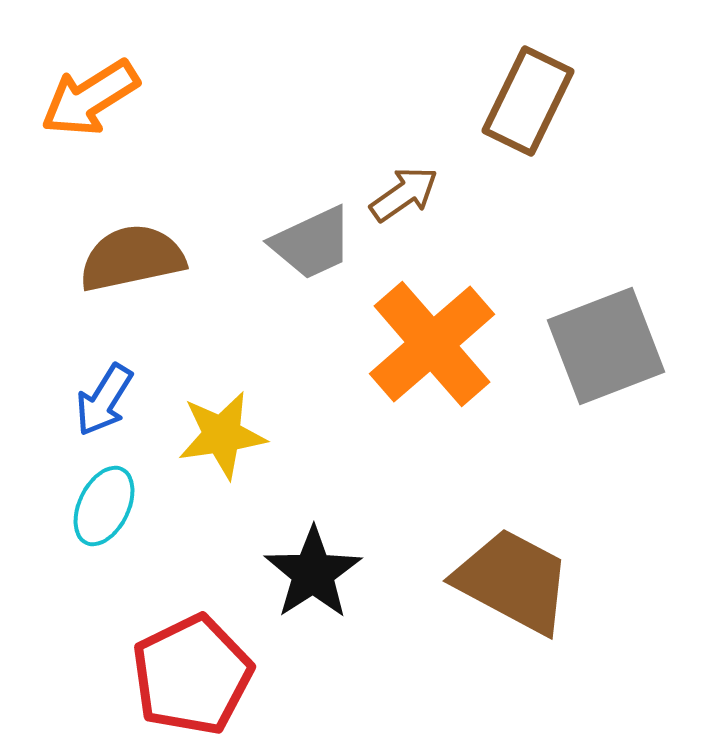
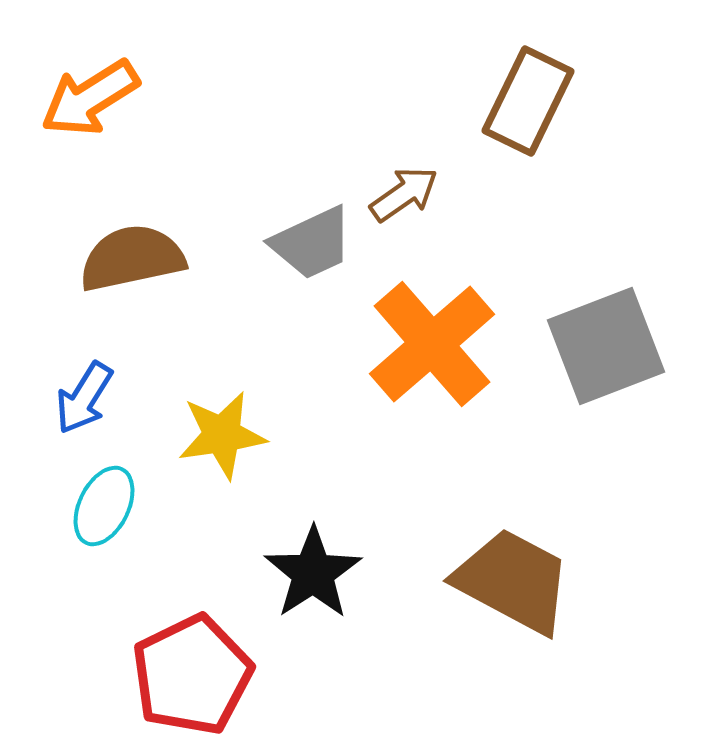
blue arrow: moved 20 px left, 2 px up
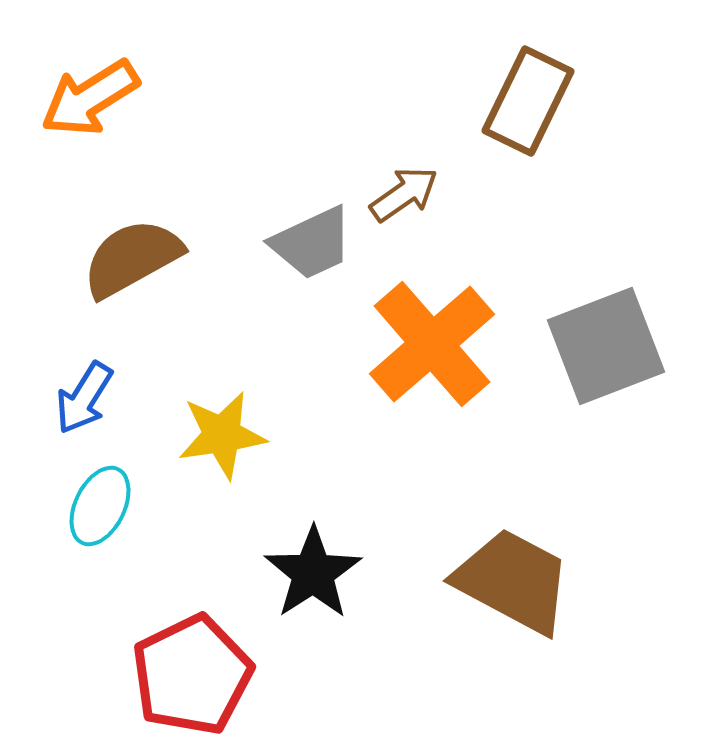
brown semicircle: rotated 17 degrees counterclockwise
cyan ellipse: moved 4 px left
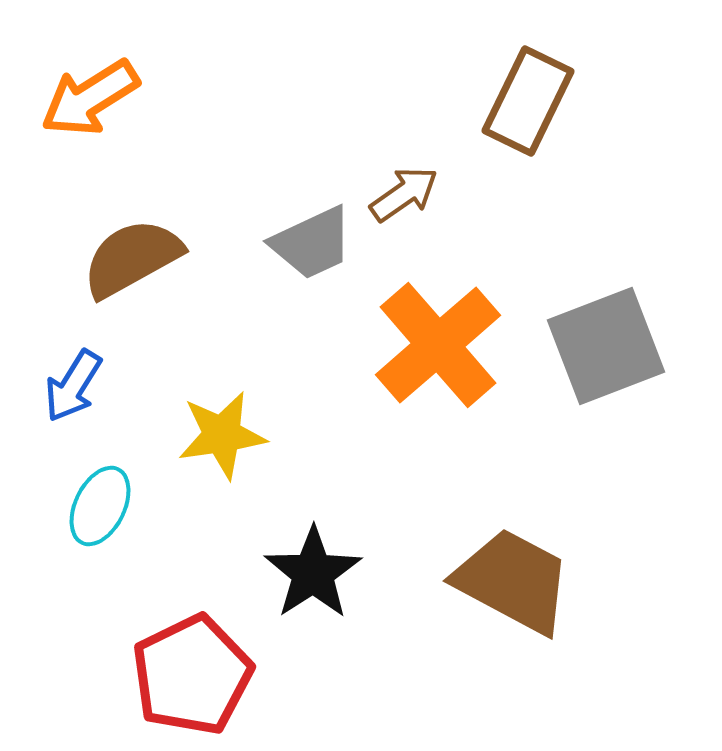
orange cross: moved 6 px right, 1 px down
blue arrow: moved 11 px left, 12 px up
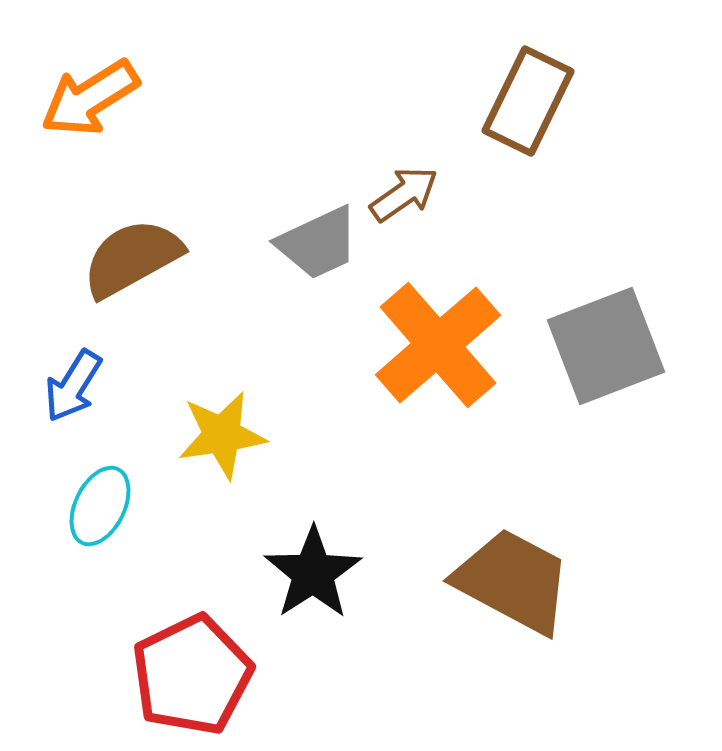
gray trapezoid: moved 6 px right
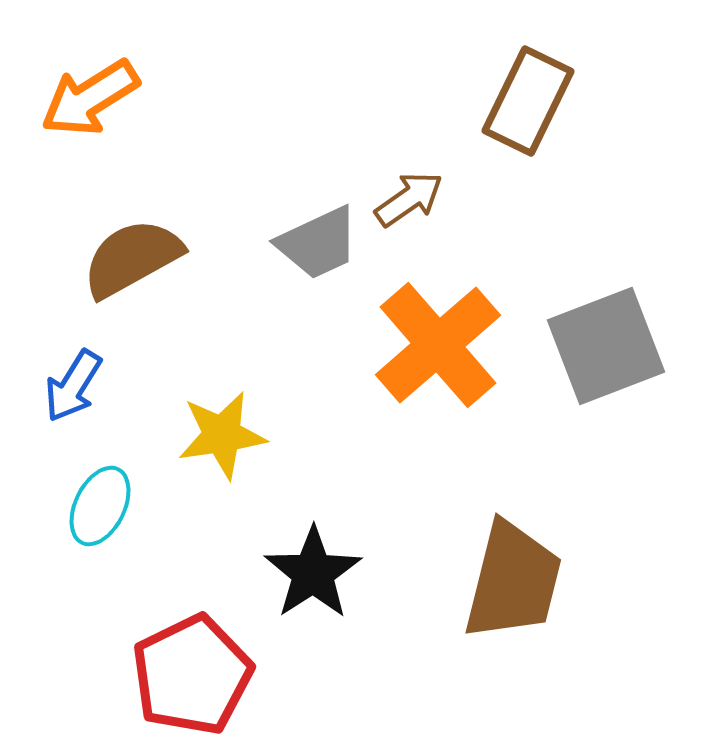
brown arrow: moved 5 px right, 5 px down
brown trapezoid: rotated 76 degrees clockwise
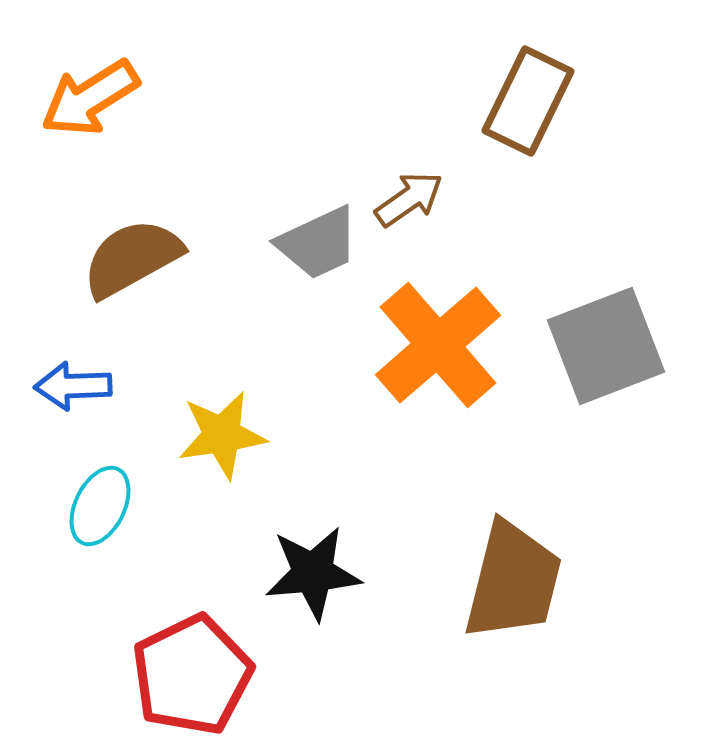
blue arrow: rotated 56 degrees clockwise
black star: rotated 28 degrees clockwise
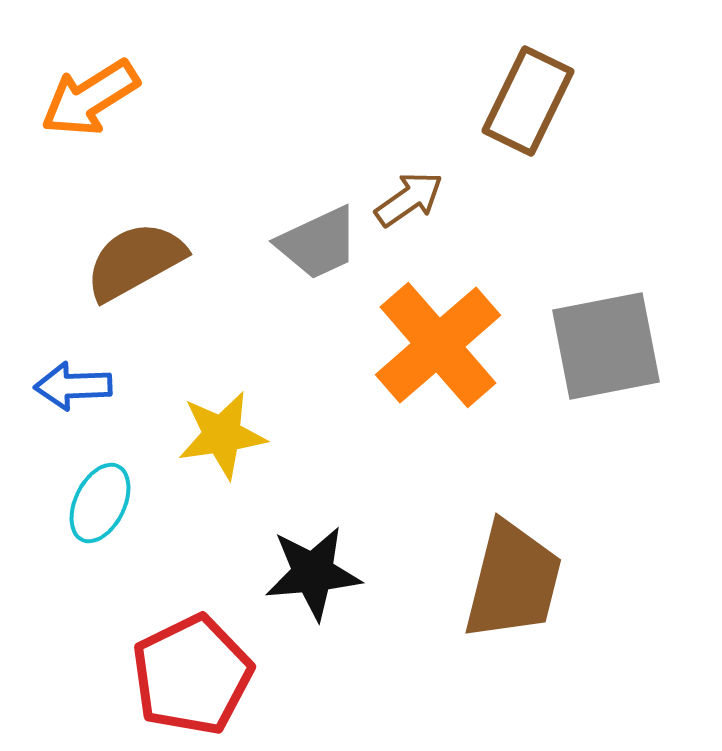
brown semicircle: moved 3 px right, 3 px down
gray square: rotated 10 degrees clockwise
cyan ellipse: moved 3 px up
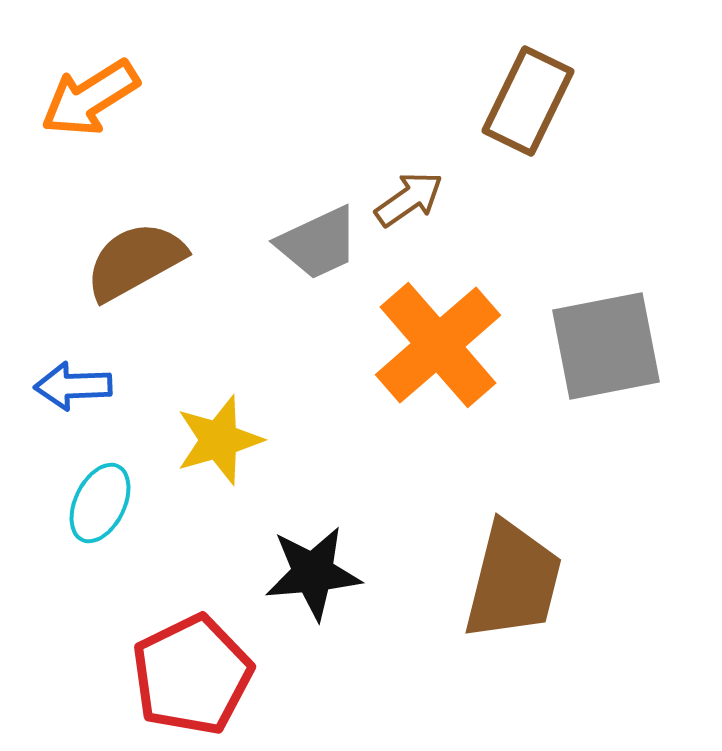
yellow star: moved 3 px left, 5 px down; rotated 8 degrees counterclockwise
